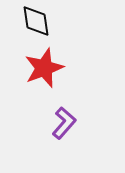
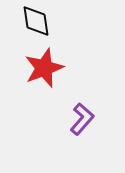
purple L-shape: moved 18 px right, 4 px up
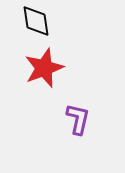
purple L-shape: moved 4 px left; rotated 28 degrees counterclockwise
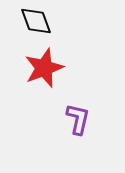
black diamond: rotated 12 degrees counterclockwise
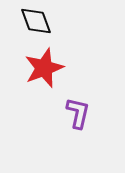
purple L-shape: moved 6 px up
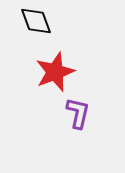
red star: moved 11 px right, 4 px down
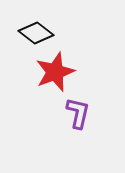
black diamond: moved 12 px down; rotated 32 degrees counterclockwise
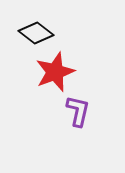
purple L-shape: moved 2 px up
